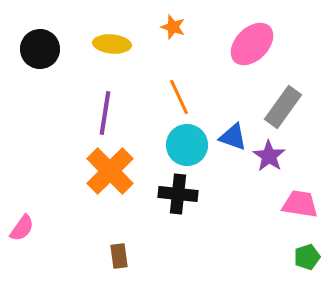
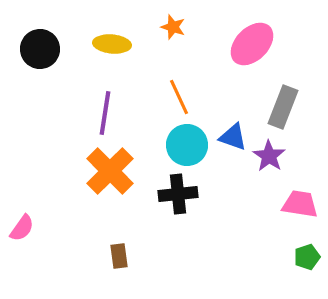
gray rectangle: rotated 15 degrees counterclockwise
black cross: rotated 12 degrees counterclockwise
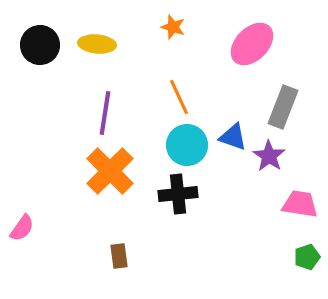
yellow ellipse: moved 15 px left
black circle: moved 4 px up
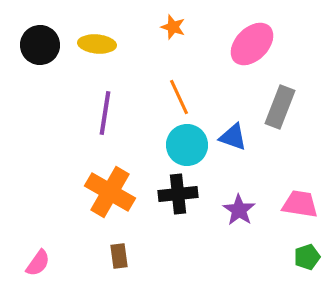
gray rectangle: moved 3 px left
purple star: moved 30 px left, 54 px down
orange cross: moved 21 px down; rotated 15 degrees counterclockwise
pink semicircle: moved 16 px right, 35 px down
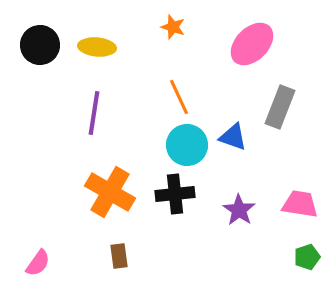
yellow ellipse: moved 3 px down
purple line: moved 11 px left
black cross: moved 3 px left
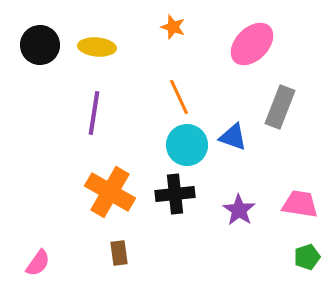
brown rectangle: moved 3 px up
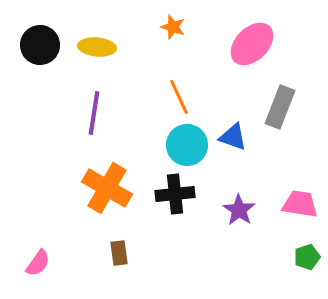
orange cross: moved 3 px left, 4 px up
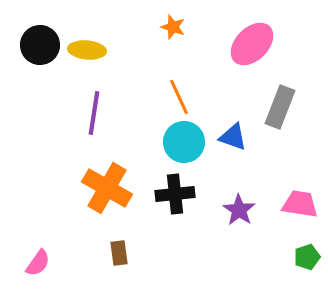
yellow ellipse: moved 10 px left, 3 px down
cyan circle: moved 3 px left, 3 px up
